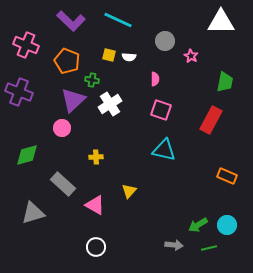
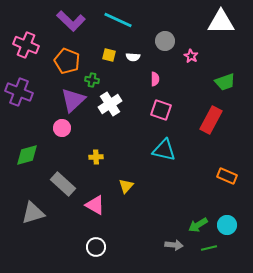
white semicircle: moved 4 px right
green trapezoid: rotated 60 degrees clockwise
yellow triangle: moved 3 px left, 5 px up
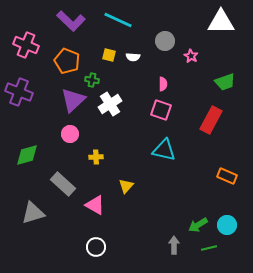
pink semicircle: moved 8 px right, 5 px down
pink circle: moved 8 px right, 6 px down
gray arrow: rotated 96 degrees counterclockwise
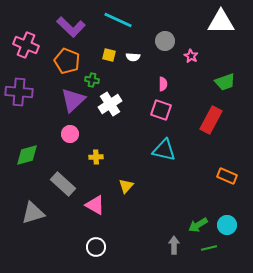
purple L-shape: moved 6 px down
purple cross: rotated 16 degrees counterclockwise
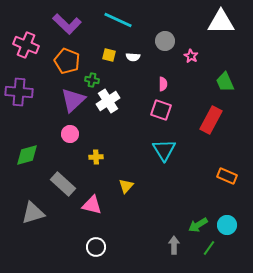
purple L-shape: moved 4 px left, 3 px up
green trapezoid: rotated 85 degrees clockwise
white cross: moved 2 px left, 3 px up
cyan triangle: rotated 45 degrees clockwise
pink triangle: moved 3 px left; rotated 15 degrees counterclockwise
green line: rotated 42 degrees counterclockwise
